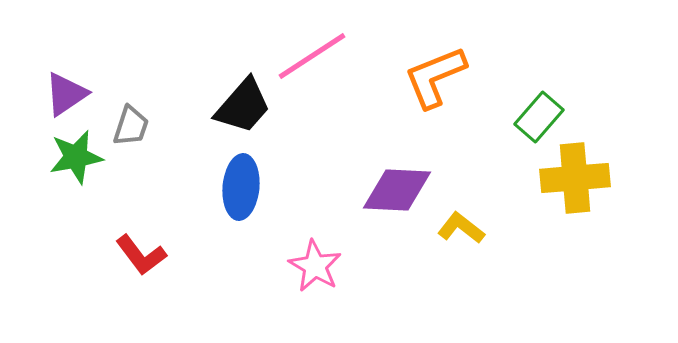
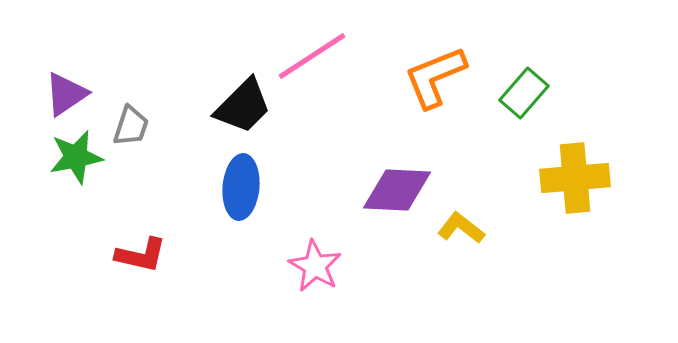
black trapezoid: rotated 4 degrees clockwise
green rectangle: moved 15 px left, 24 px up
red L-shape: rotated 40 degrees counterclockwise
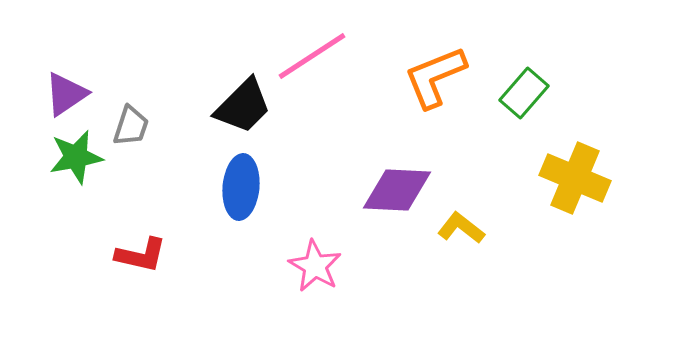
yellow cross: rotated 28 degrees clockwise
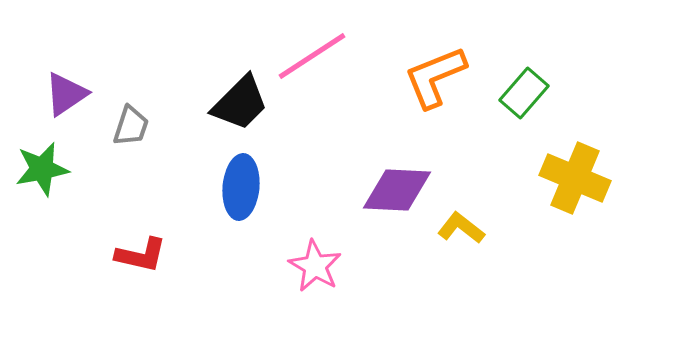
black trapezoid: moved 3 px left, 3 px up
green star: moved 34 px left, 12 px down
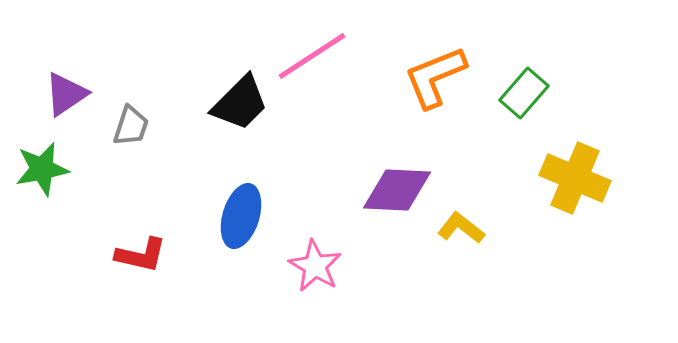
blue ellipse: moved 29 px down; rotated 12 degrees clockwise
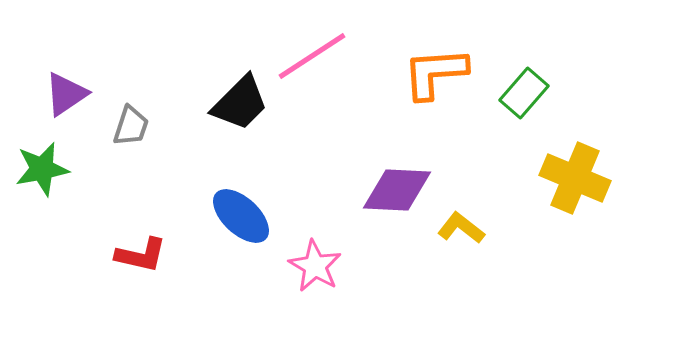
orange L-shape: moved 4 px up; rotated 18 degrees clockwise
blue ellipse: rotated 64 degrees counterclockwise
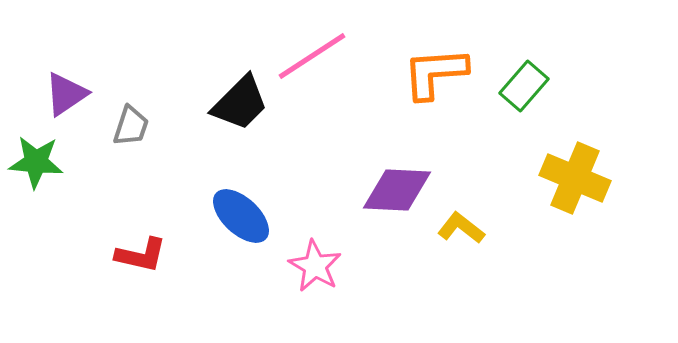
green rectangle: moved 7 px up
green star: moved 6 px left, 7 px up; rotated 16 degrees clockwise
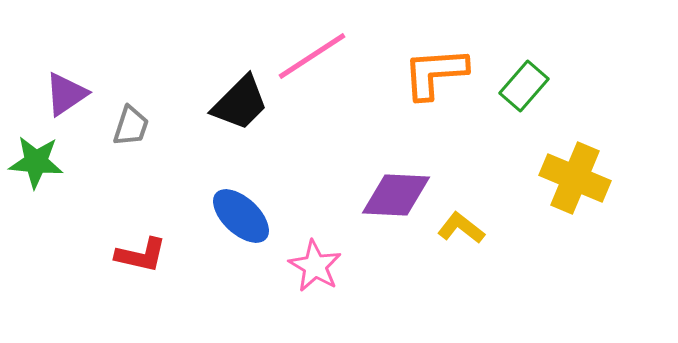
purple diamond: moved 1 px left, 5 px down
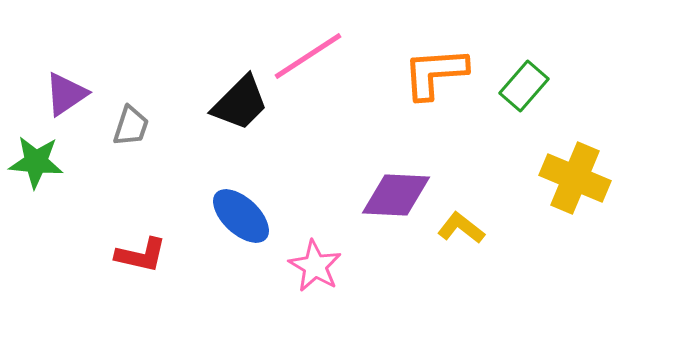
pink line: moved 4 px left
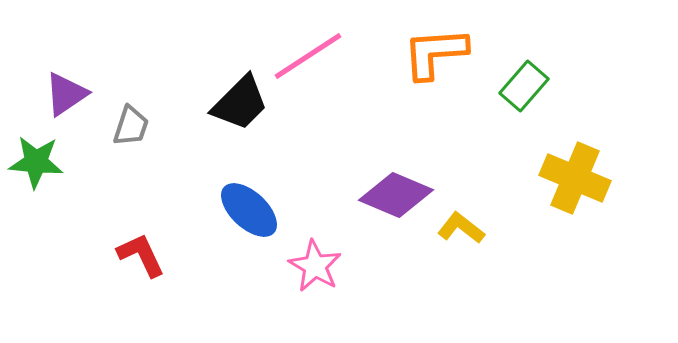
orange L-shape: moved 20 px up
purple diamond: rotated 20 degrees clockwise
blue ellipse: moved 8 px right, 6 px up
red L-shape: rotated 128 degrees counterclockwise
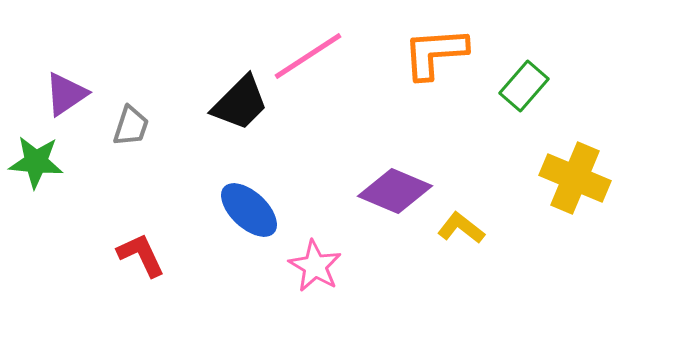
purple diamond: moved 1 px left, 4 px up
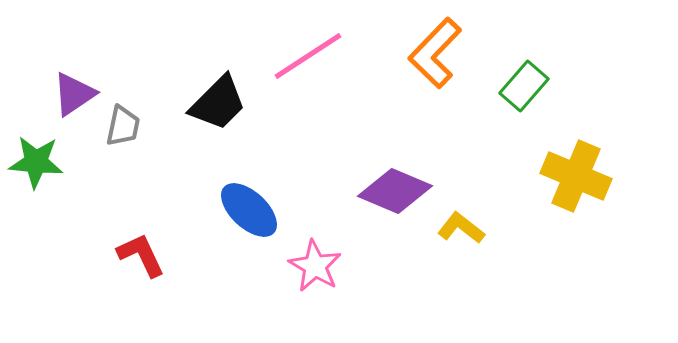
orange L-shape: rotated 42 degrees counterclockwise
purple triangle: moved 8 px right
black trapezoid: moved 22 px left
gray trapezoid: moved 8 px left; rotated 6 degrees counterclockwise
yellow cross: moved 1 px right, 2 px up
